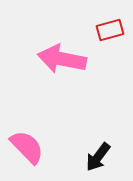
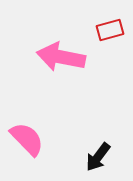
pink arrow: moved 1 px left, 2 px up
pink semicircle: moved 8 px up
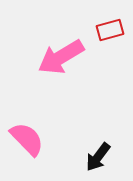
pink arrow: rotated 42 degrees counterclockwise
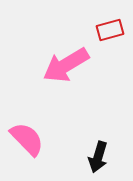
pink arrow: moved 5 px right, 8 px down
black arrow: rotated 20 degrees counterclockwise
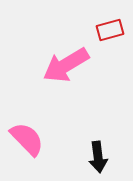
black arrow: rotated 24 degrees counterclockwise
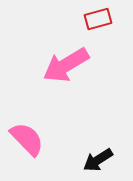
red rectangle: moved 12 px left, 11 px up
black arrow: moved 3 px down; rotated 64 degrees clockwise
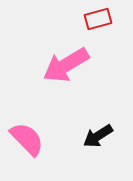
black arrow: moved 24 px up
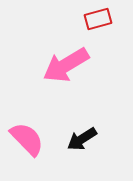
black arrow: moved 16 px left, 3 px down
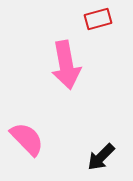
pink arrow: rotated 69 degrees counterclockwise
black arrow: moved 19 px right, 18 px down; rotated 12 degrees counterclockwise
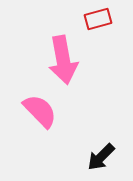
pink arrow: moved 3 px left, 5 px up
pink semicircle: moved 13 px right, 28 px up
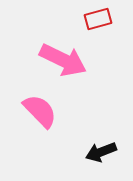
pink arrow: rotated 54 degrees counterclockwise
black arrow: moved 5 px up; rotated 24 degrees clockwise
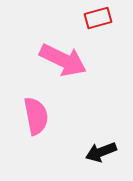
red rectangle: moved 1 px up
pink semicircle: moved 4 px left, 5 px down; rotated 33 degrees clockwise
